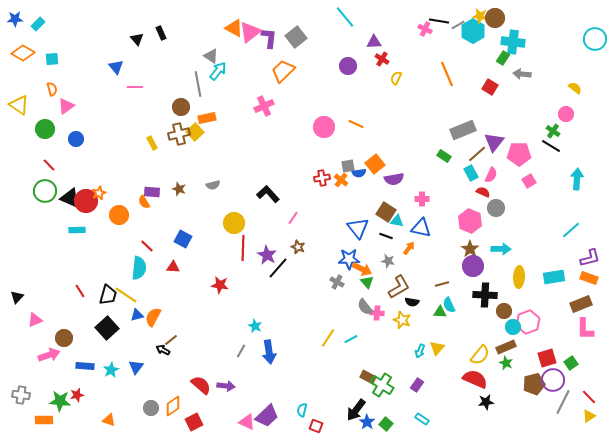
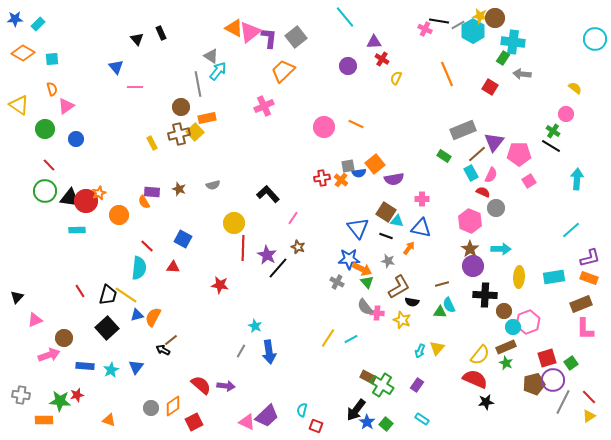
black triangle at (70, 198): rotated 15 degrees counterclockwise
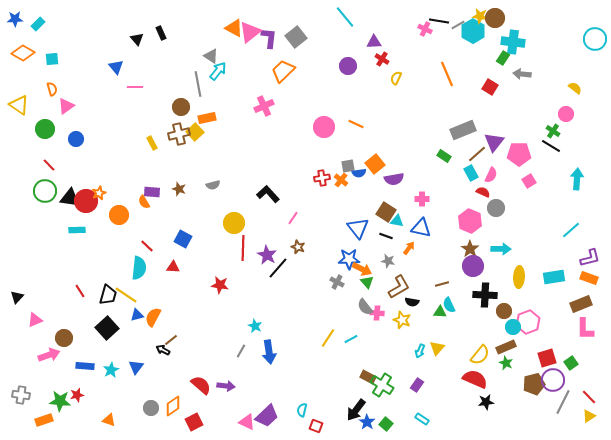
orange rectangle at (44, 420): rotated 18 degrees counterclockwise
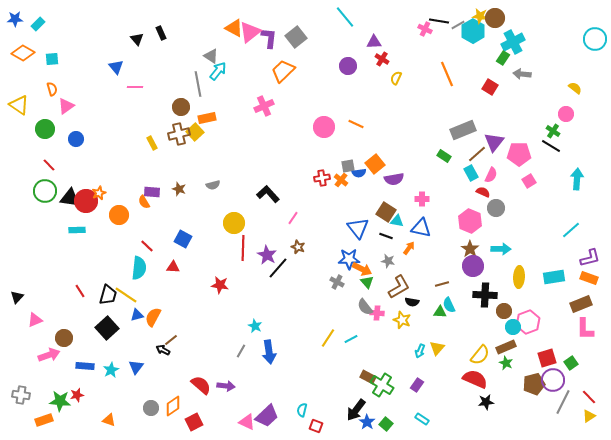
cyan cross at (513, 42): rotated 35 degrees counterclockwise
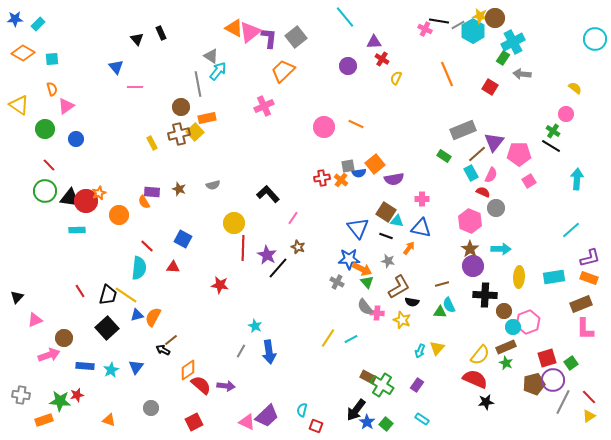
orange diamond at (173, 406): moved 15 px right, 36 px up
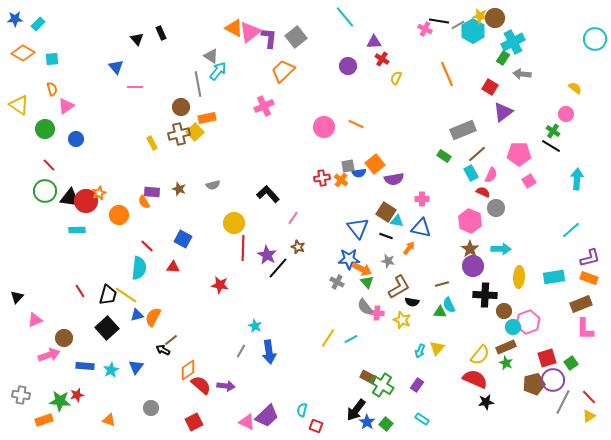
purple triangle at (494, 142): moved 9 px right, 30 px up; rotated 15 degrees clockwise
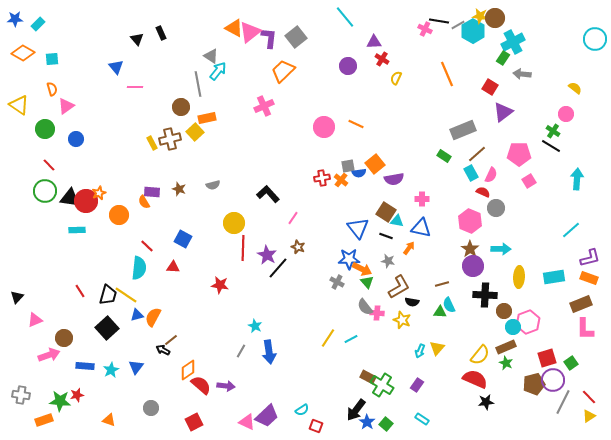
brown cross at (179, 134): moved 9 px left, 5 px down
cyan semicircle at (302, 410): rotated 136 degrees counterclockwise
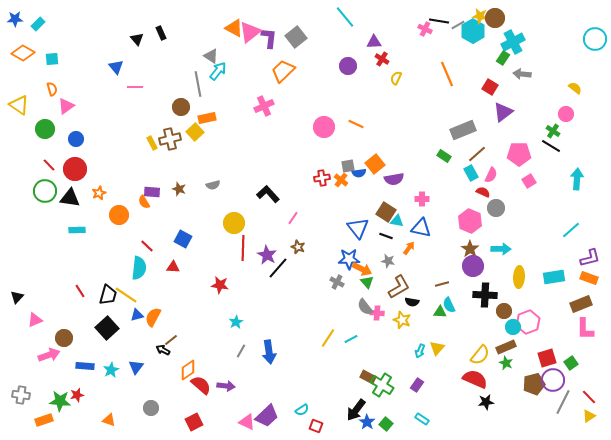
red circle at (86, 201): moved 11 px left, 32 px up
cyan star at (255, 326): moved 19 px left, 4 px up; rotated 16 degrees clockwise
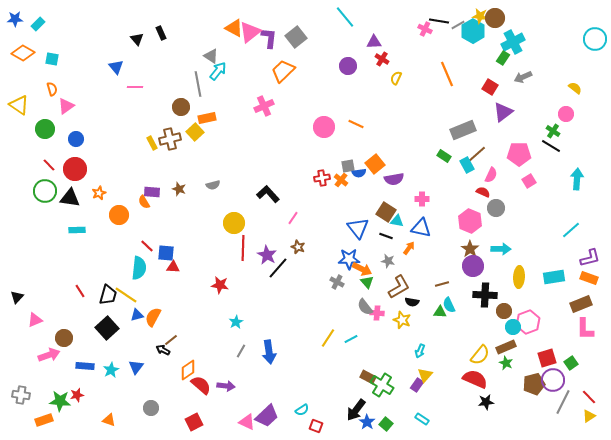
cyan square at (52, 59): rotated 16 degrees clockwise
gray arrow at (522, 74): moved 1 px right, 3 px down; rotated 30 degrees counterclockwise
cyan rectangle at (471, 173): moved 4 px left, 8 px up
blue square at (183, 239): moved 17 px left, 14 px down; rotated 24 degrees counterclockwise
yellow triangle at (437, 348): moved 12 px left, 27 px down
